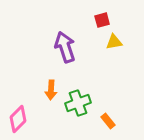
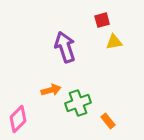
orange arrow: rotated 108 degrees counterclockwise
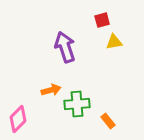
green cross: moved 1 px left, 1 px down; rotated 15 degrees clockwise
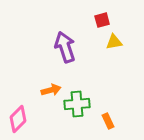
orange rectangle: rotated 14 degrees clockwise
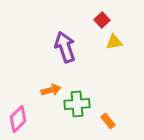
red square: rotated 28 degrees counterclockwise
orange rectangle: rotated 14 degrees counterclockwise
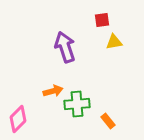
red square: rotated 35 degrees clockwise
orange arrow: moved 2 px right, 1 px down
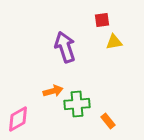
pink diamond: rotated 16 degrees clockwise
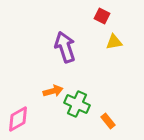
red square: moved 4 px up; rotated 35 degrees clockwise
green cross: rotated 30 degrees clockwise
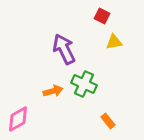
purple arrow: moved 1 px left, 2 px down; rotated 8 degrees counterclockwise
green cross: moved 7 px right, 20 px up
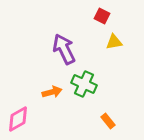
orange arrow: moved 1 px left, 1 px down
